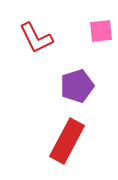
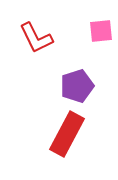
red rectangle: moved 7 px up
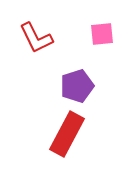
pink square: moved 1 px right, 3 px down
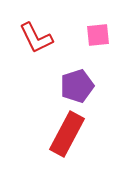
pink square: moved 4 px left, 1 px down
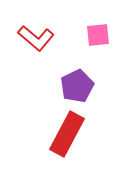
red L-shape: rotated 24 degrees counterclockwise
purple pentagon: rotated 8 degrees counterclockwise
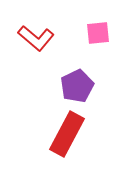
pink square: moved 2 px up
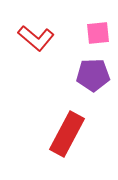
purple pentagon: moved 16 px right, 11 px up; rotated 24 degrees clockwise
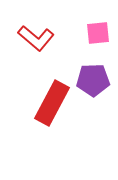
purple pentagon: moved 5 px down
red rectangle: moved 15 px left, 31 px up
